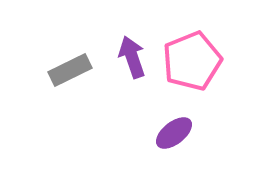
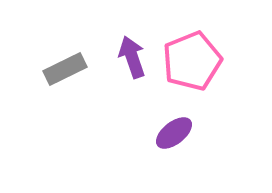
gray rectangle: moved 5 px left, 1 px up
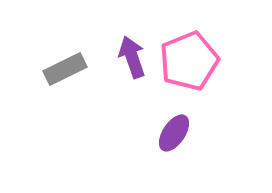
pink pentagon: moved 3 px left
purple ellipse: rotated 18 degrees counterclockwise
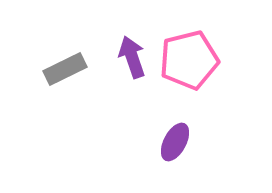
pink pentagon: moved 1 px up; rotated 8 degrees clockwise
purple ellipse: moved 1 px right, 9 px down; rotated 6 degrees counterclockwise
